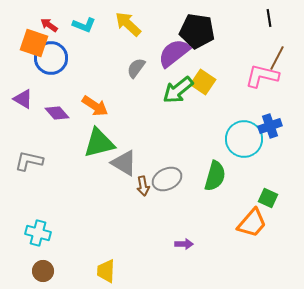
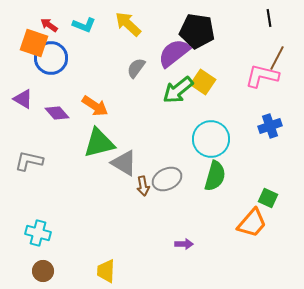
cyan circle: moved 33 px left
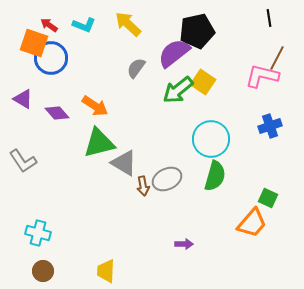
black pentagon: rotated 20 degrees counterclockwise
gray L-shape: moved 6 px left; rotated 136 degrees counterclockwise
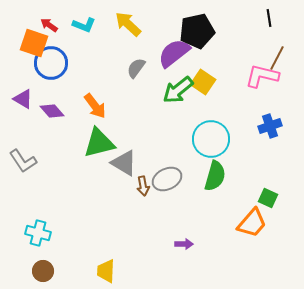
blue circle: moved 5 px down
orange arrow: rotated 20 degrees clockwise
purple diamond: moved 5 px left, 2 px up
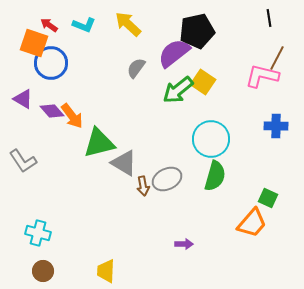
orange arrow: moved 23 px left, 10 px down
blue cross: moved 6 px right; rotated 20 degrees clockwise
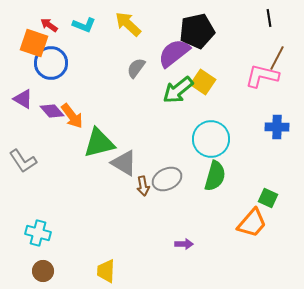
blue cross: moved 1 px right, 1 px down
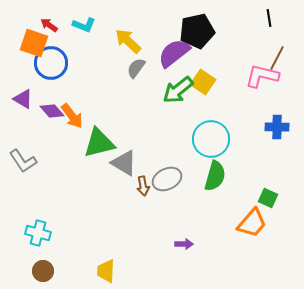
yellow arrow: moved 17 px down
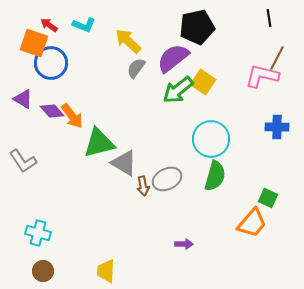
black pentagon: moved 4 px up
purple semicircle: moved 1 px left, 5 px down
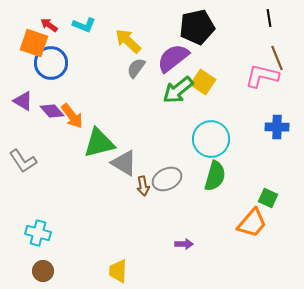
brown line: rotated 50 degrees counterclockwise
purple triangle: moved 2 px down
yellow trapezoid: moved 12 px right
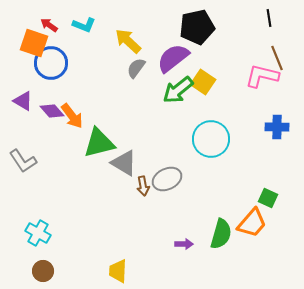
green semicircle: moved 6 px right, 58 px down
cyan cross: rotated 15 degrees clockwise
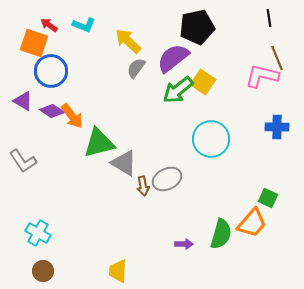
blue circle: moved 8 px down
purple diamond: rotated 15 degrees counterclockwise
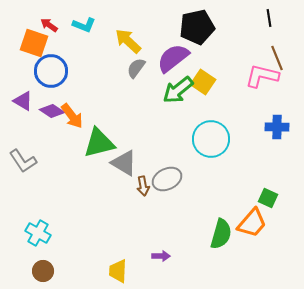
purple arrow: moved 23 px left, 12 px down
